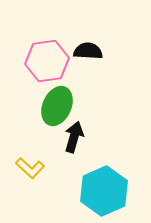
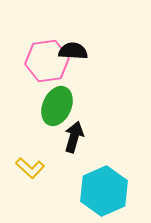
black semicircle: moved 15 px left
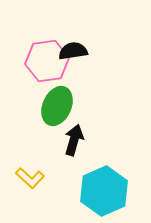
black semicircle: rotated 12 degrees counterclockwise
black arrow: moved 3 px down
yellow L-shape: moved 10 px down
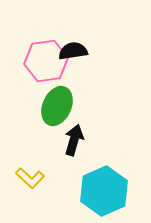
pink hexagon: moved 1 px left
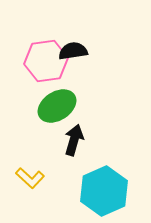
green ellipse: rotated 33 degrees clockwise
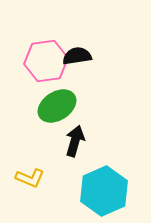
black semicircle: moved 4 px right, 5 px down
black arrow: moved 1 px right, 1 px down
yellow L-shape: rotated 20 degrees counterclockwise
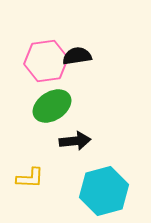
green ellipse: moved 5 px left
black arrow: rotated 68 degrees clockwise
yellow L-shape: rotated 20 degrees counterclockwise
cyan hexagon: rotated 9 degrees clockwise
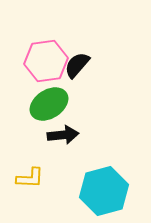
black semicircle: moved 9 px down; rotated 40 degrees counterclockwise
green ellipse: moved 3 px left, 2 px up
black arrow: moved 12 px left, 6 px up
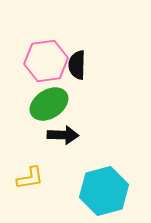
black semicircle: rotated 40 degrees counterclockwise
black arrow: rotated 8 degrees clockwise
yellow L-shape: rotated 12 degrees counterclockwise
